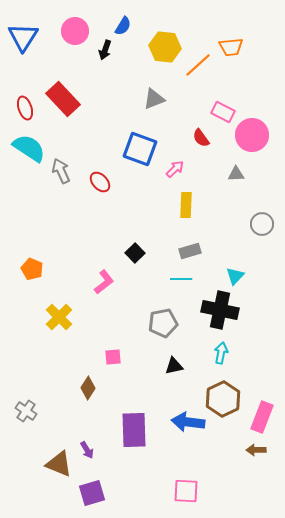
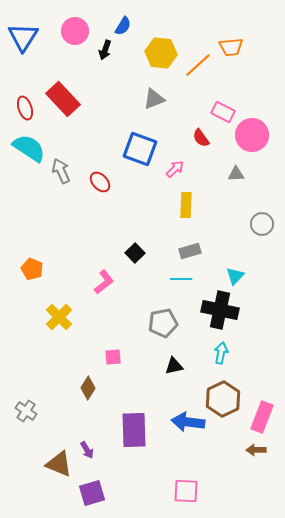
yellow hexagon at (165, 47): moved 4 px left, 6 px down
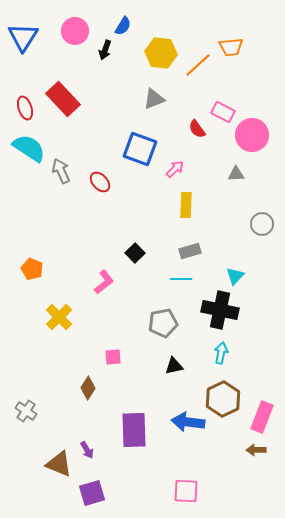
red semicircle at (201, 138): moved 4 px left, 9 px up
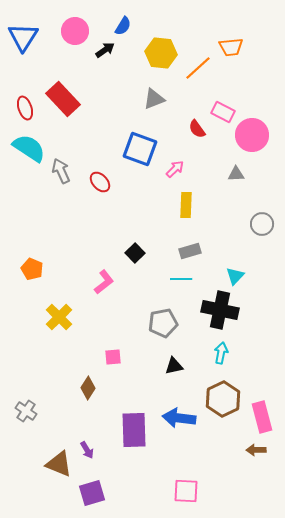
black arrow at (105, 50): rotated 144 degrees counterclockwise
orange line at (198, 65): moved 3 px down
pink rectangle at (262, 417): rotated 36 degrees counterclockwise
blue arrow at (188, 422): moved 9 px left, 4 px up
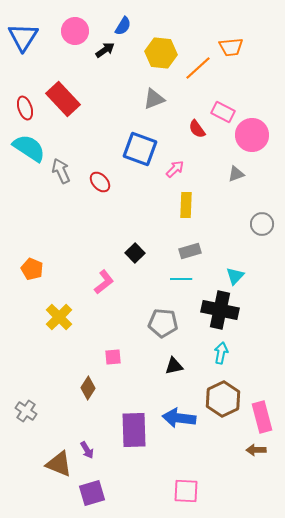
gray triangle at (236, 174): rotated 18 degrees counterclockwise
gray pentagon at (163, 323): rotated 16 degrees clockwise
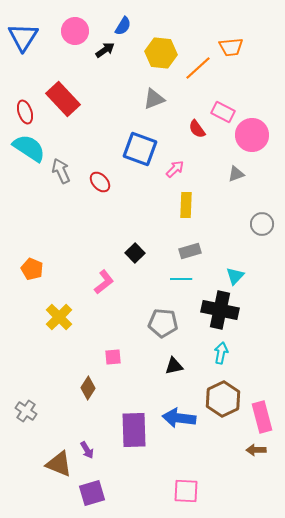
red ellipse at (25, 108): moved 4 px down
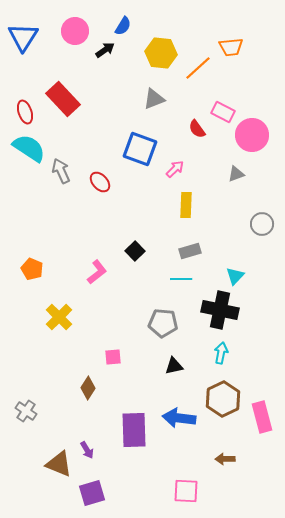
black square at (135, 253): moved 2 px up
pink L-shape at (104, 282): moved 7 px left, 10 px up
brown arrow at (256, 450): moved 31 px left, 9 px down
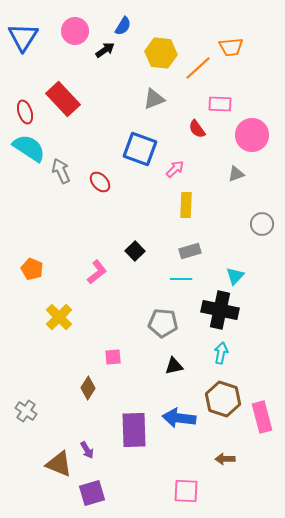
pink rectangle at (223, 112): moved 3 px left, 8 px up; rotated 25 degrees counterclockwise
brown hexagon at (223, 399): rotated 16 degrees counterclockwise
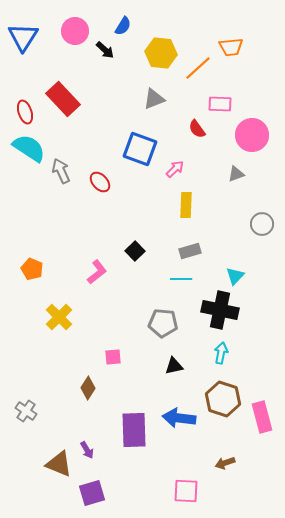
black arrow at (105, 50): rotated 78 degrees clockwise
brown arrow at (225, 459): moved 4 px down; rotated 18 degrees counterclockwise
